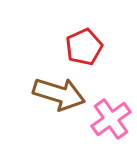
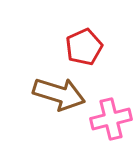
pink cross: rotated 21 degrees clockwise
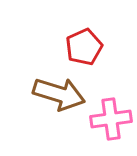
pink cross: rotated 6 degrees clockwise
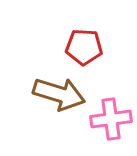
red pentagon: rotated 27 degrees clockwise
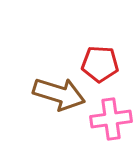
red pentagon: moved 16 px right, 17 px down
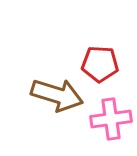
brown arrow: moved 2 px left, 1 px down
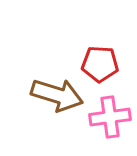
pink cross: moved 1 px left, 2 px up
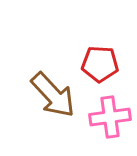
brown arrow: moved 4 px left; rotated 30 degrees clockwise
